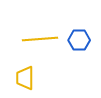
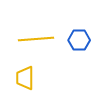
yellow line: moved 4 px left
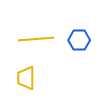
yellow trapezoid: moved 1 px right
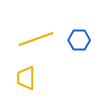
yellow line: rotated 16 degrees counterclockwise
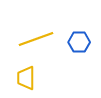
blue hexagon: moved 2 px down
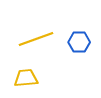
yellow trapezoid: rotated 85 degrees clockwise
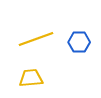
yellow trapezoid: moved 5 px right
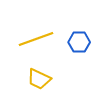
yellow trapezoid: moved 8 px right, 1 px down; rotated 150 degrees counterclockwise
